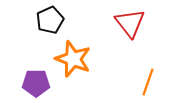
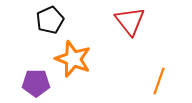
red triangle: moved 2 px up
orange line: moved 11 px right, 1 px up
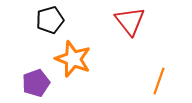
black pentagon: rotated 8 degrees clockwise
purple pentagon: rotated 20 degrees counterclockwise
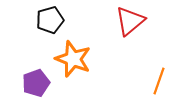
red triangle: rotated 28 degrees clockwise
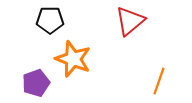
black pentagon: rotated 16 degrees clockwise
